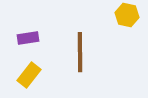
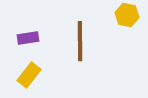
brown line: moved 11 px up
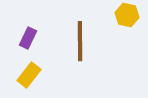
purple rectangle: rotated 55 degrees counterclockwise
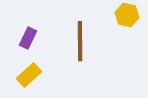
yellow rectangle: rotated 10 degrees clockwise
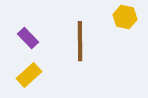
yellow hexagon: moved 2 px left, 2 px down
purple rectangle: rotated 70 degrees counterclockwise
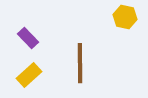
brown line: moved 22 px down
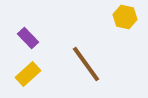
brown line: moved 6 px right, 1 px down; rotated 36 degrees counterclockwise
yellow rectangle: moved 1 px left, 1 px up
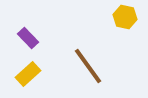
brown line: moved 2 px right, 2 px down
